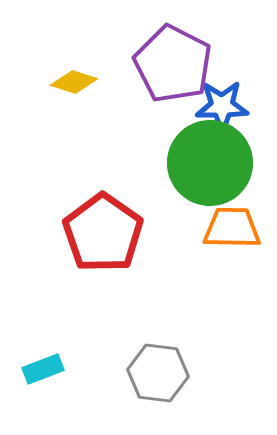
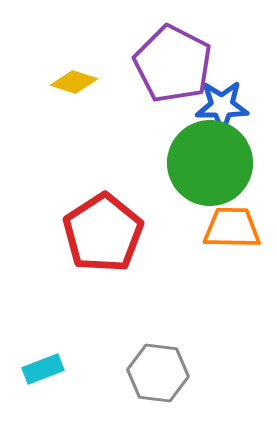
red pentagon: rotated 4 degrees clockwise
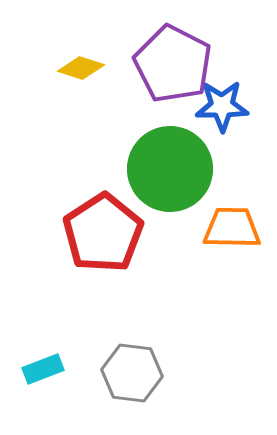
yellow diamond: moved 7 px right, 14 px up
green circle: moved 40 px left, 6 px down
gray hexagon: moved 26 px left
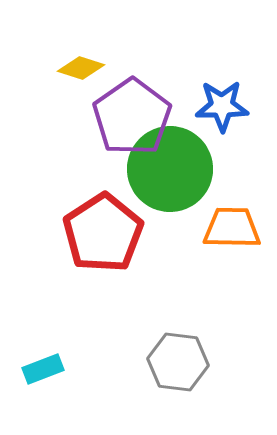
purple pentagon: moved 41 px left, 53 px down; rotated 10 degrees clockwise
gray hexagon: moved 46 px right, 11 px up
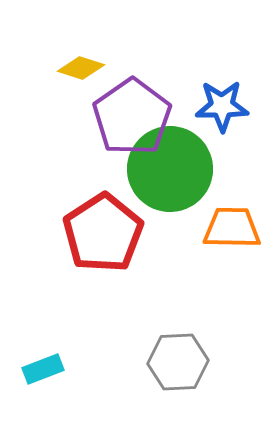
gray hexagon: rotated 10 degrees counterclockwise
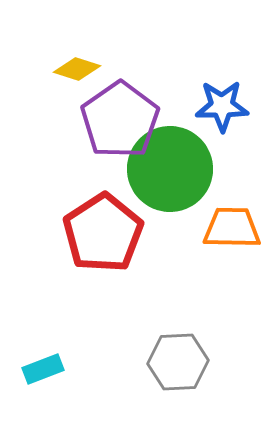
yellow diamond: moved 4 px left, 1 px down
purple pentagon: moved 12 px left, 3 px down
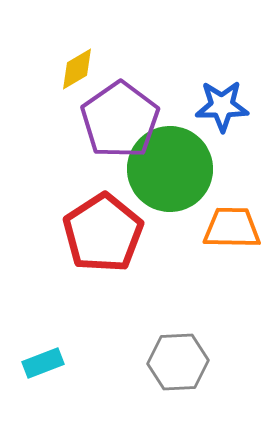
yellow diamond: rotated 48 degrees counterclockwise
cyan rectangle: moved 6 px up
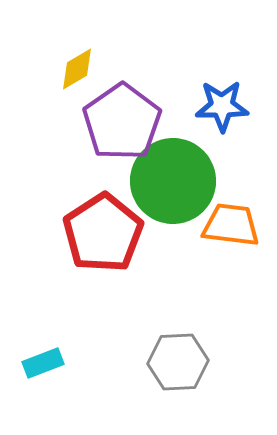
purple pentagon: moved 2 px right, 2 px down
green circle: moved 3 px right, 12 px down
orange trapezoid: moved 1 px left, 3 px up; rotated 6 degrees clockwise
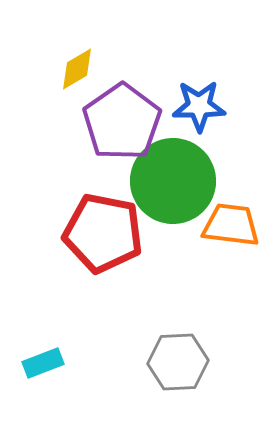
blue star: moved 23 px left
red pentagon: rotated 28 degrees counterclockwise
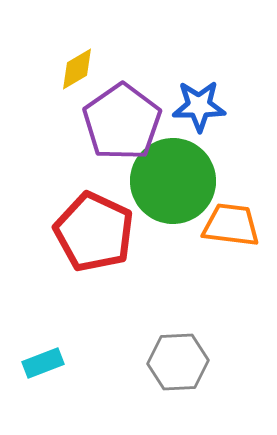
red pentagon: moved 9 px left, 1 px up; rotated 14 degrees clockwise
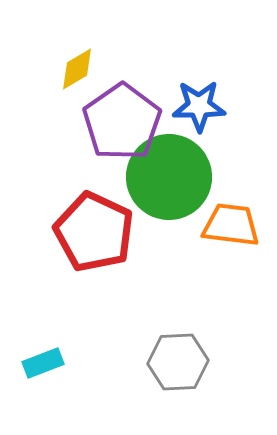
green circle: moved 4 px left, 4 px up
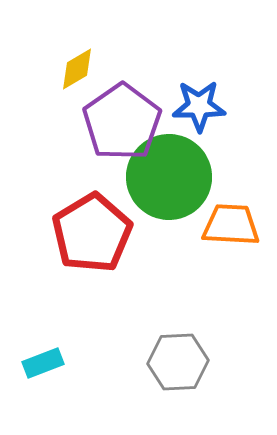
orange trapezoid: rotated 4 degrees counterclockwise
red pentagon: moved 2 px left, 1 px down; rotated 16 degrees clockwise
